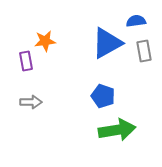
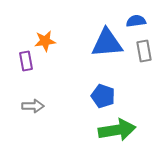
blue triangle: rotated 24 degrees clockwise
gray arrow: moved 2 px right, 4 px down
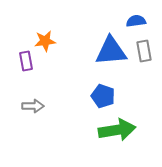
blue triangle: moved 4 px right, 8 px down
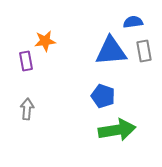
blue semicircle: moved 3 px left, 1 px down
gray arrow: moved 6 px left, 3 px down; rotated 85 degrees counterclockwise
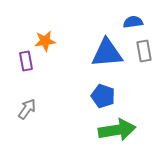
blue triangle: moved 4 px left, 2 px down
gray arrow: rotated 30 degrees clockwise
